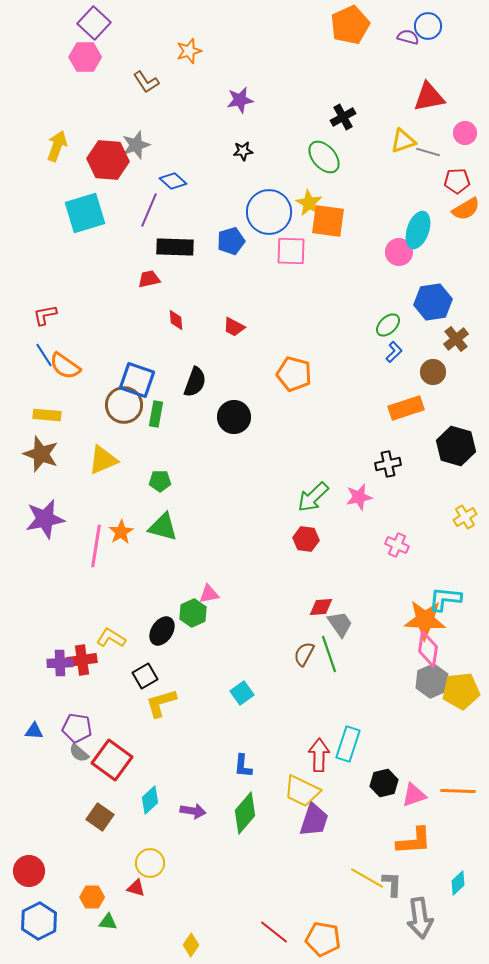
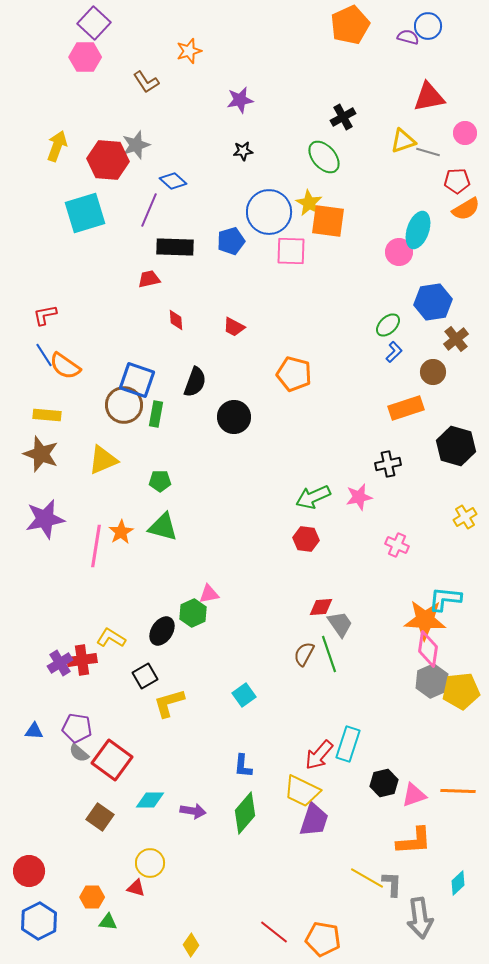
green arrow at (313, 497): rotated 20 degrees clockwise
purple cross at (60, 663): rotated 30 degrees counterclockwise
cyan square at (242, 693): moved 2 px right, 2 px down
yellow L-shape at (161, 703): moved 8 px right
red arrow at (319, 755): rotated 140 degrees counterclockwise
cyan diamond at (150, 800): rotated 44 degrees clockwise
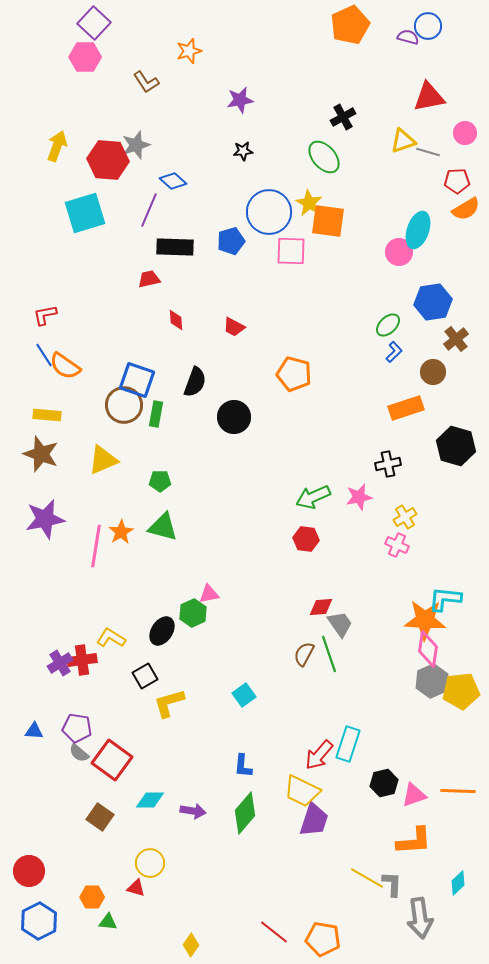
yellow cross at (465, 517): moved 60 px left
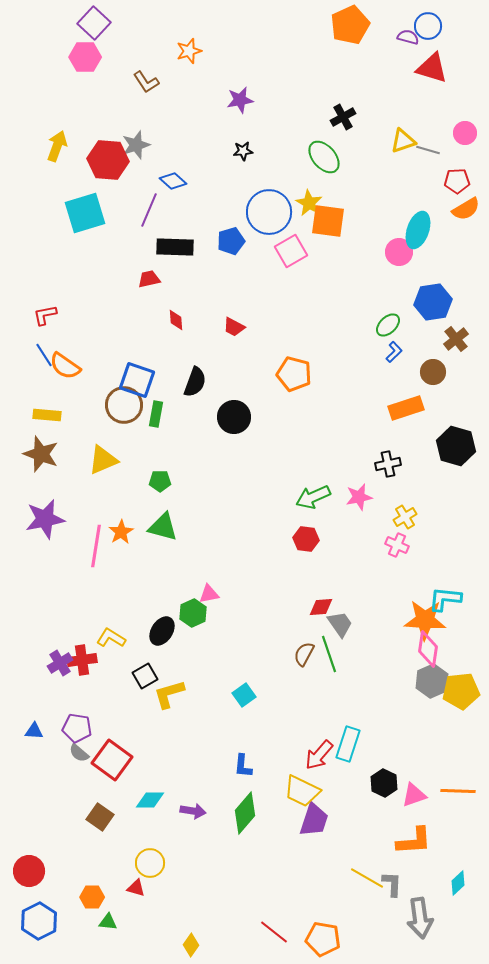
red triangle at (429, 97): moved 3 px right, 29 px up; rotated 28 degrees clockwise
gray line at (428, 152): moved 2 px up
pink square at (291, 251): rotated 32 degrees counterclockwise
yellow L-shape at (169, 703): moved 9 px up
black hexagon at (384, 783): rotated 20 degrees counterclockwise
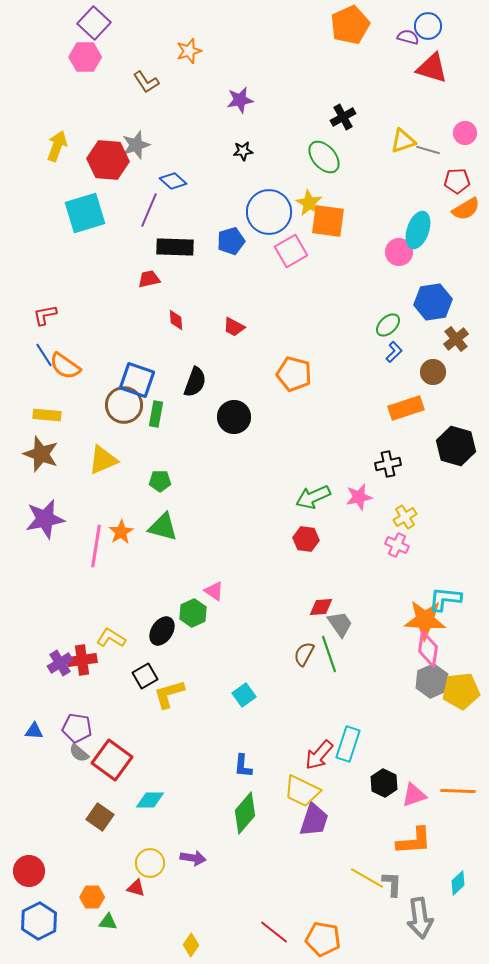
pink triangle at (209, 594): moved 5 px right, 3 px up; rotated 45 degrees clockwise
purple arrow at (193, 811): moved 47 px down
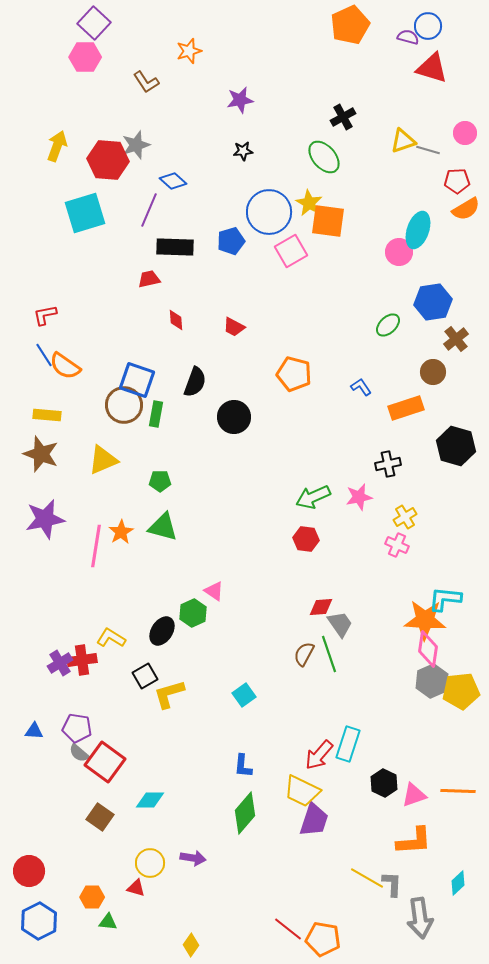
blue L-shape at (394, 352): moved 33 px left, 35 px down; rotated 80 degrees counterclockwise
red square at (112, 760): moved 7 px left, 2 px down
red line at (274, 932): moved 14 px right, 3 px up
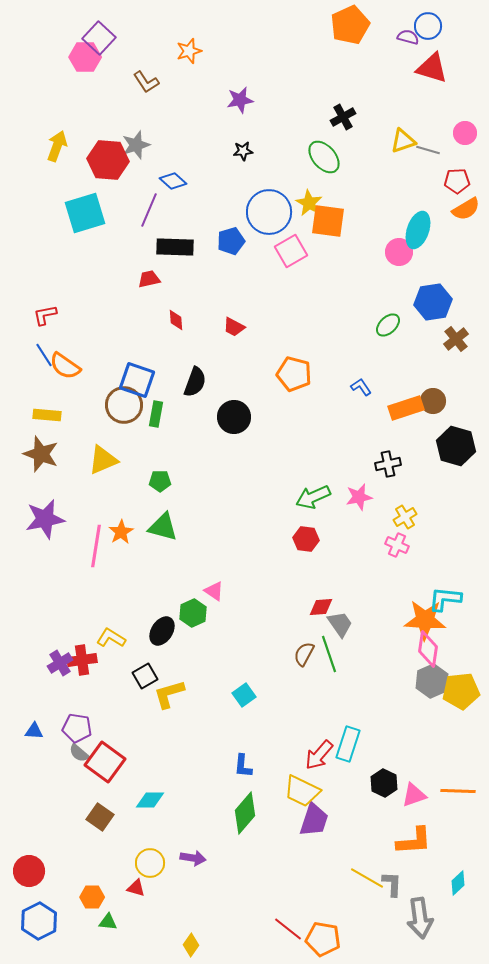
purple square at (94, 23): moved 5 px right, 15 px down
brown circle at (433, 372): moved 29 px down
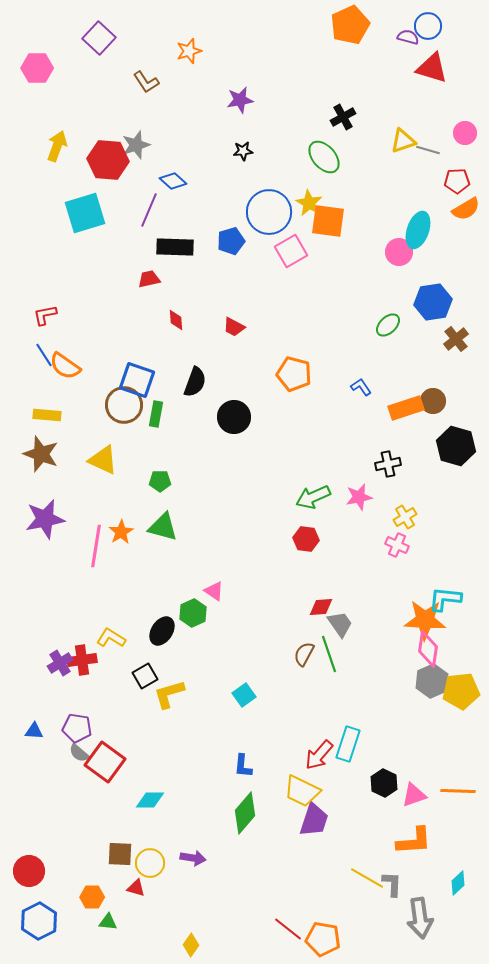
pink hexagon at (85, 57): moved 48 px left, 11 px down
yellow triangle at (103, 460): rotated 48 degrees clockwise
brown square at (100, 817): moved 20 px right, 37 px down; rotated 32 degrees counterclockwise
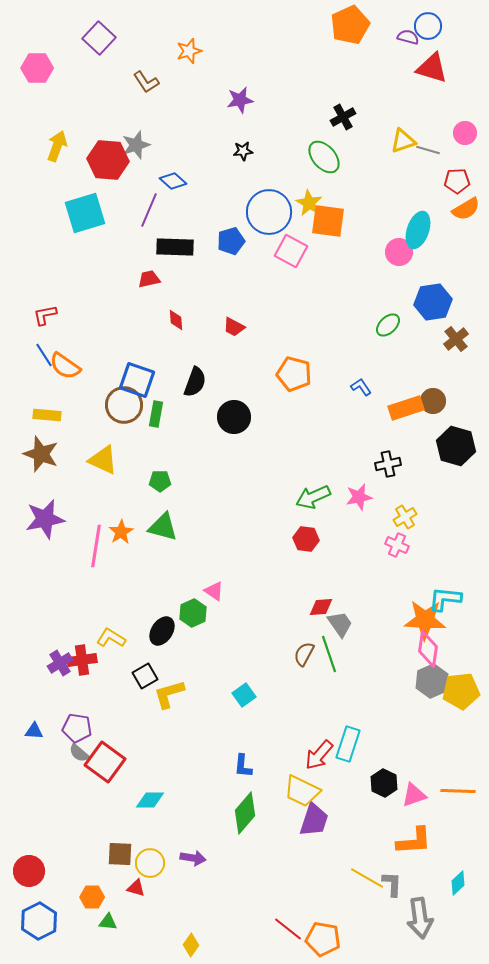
pink square at (291, 251): rotated 32 degrees counterclockwise
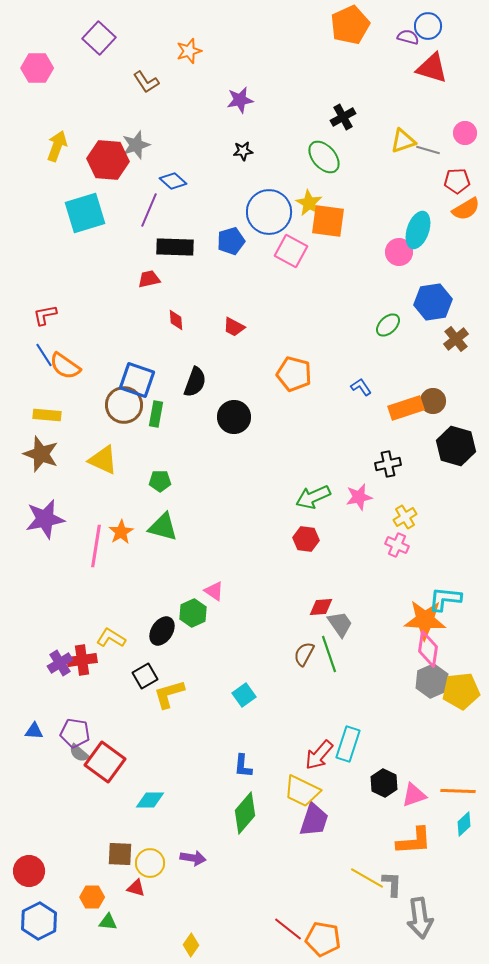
purple pentagon at (77, 728): moved 2 px left, 5 px down
cyan diamond at (458, 883): moved 6 px right, 59 px up
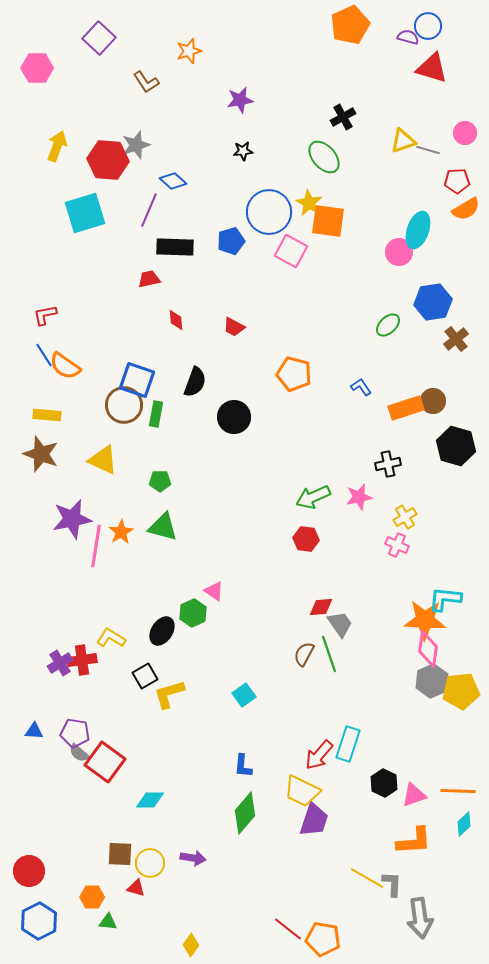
purple star at (45, 519): moved 27 px right
